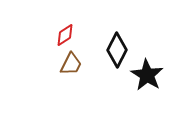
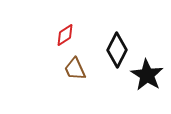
brown trapezoid: moved 4 px right, 5 px down; rotated 130 degrees clockwise
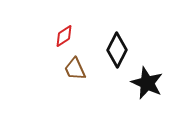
red diamond: moved 1 px left, 1 px down
black star: moved 8 px down; rotated 8 degrees counterclockwise
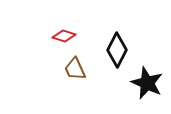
red diamond: rotated 50 degrees clockwise
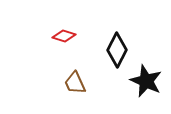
brown trapezoid: moved 14 px down
black star: moved 1 px left, 2 px up
